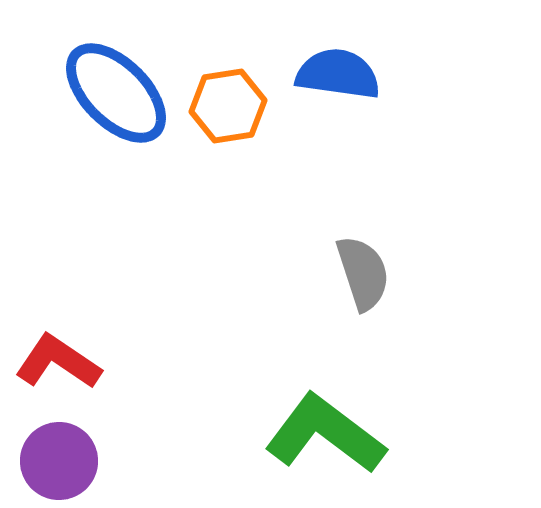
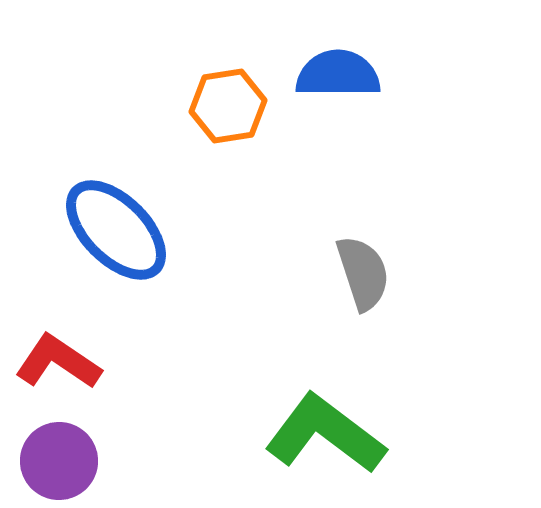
blue semicircle: rotated 8 degrees counterclockwise
blue ellipse: moved 137 px down
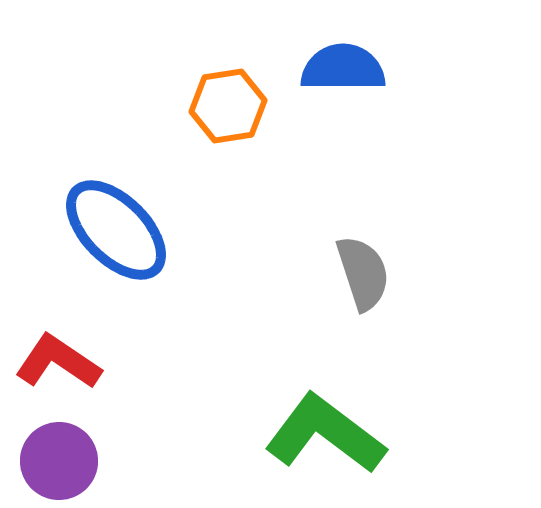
blue semicircle: moved 5 px right, 6 px up
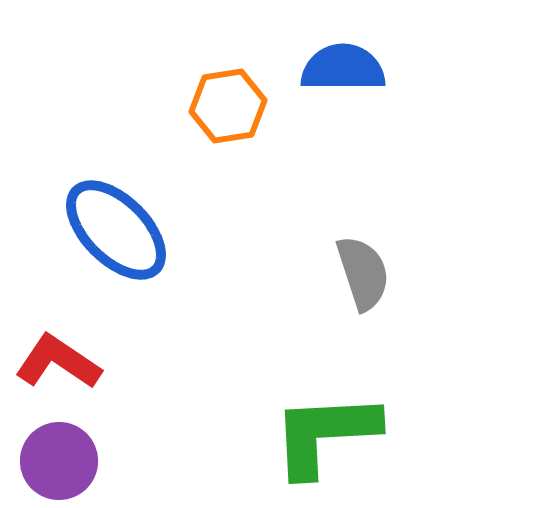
green L-shape: rotated 40 degrees counterclockwise
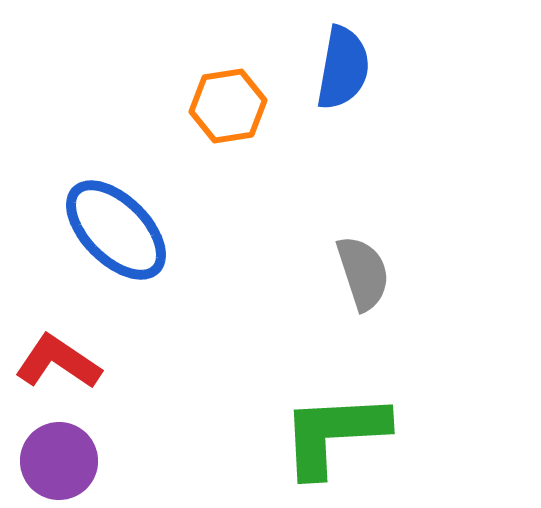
blue semicircle: rotated 100 degrees clockwise
green L-shape: moved 9 px right
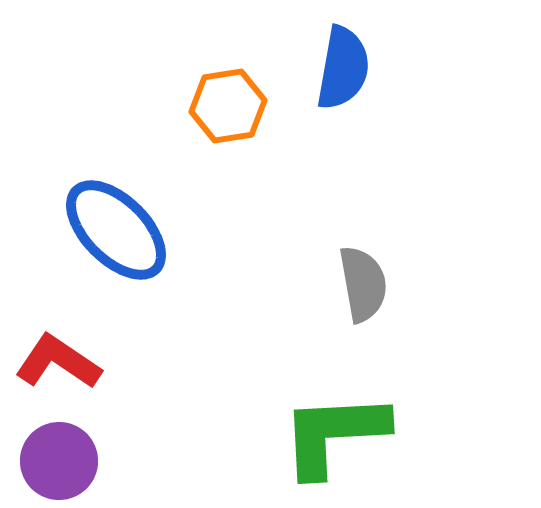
gray semicircle: moved 11 px down; rotated 8 degrees clockwise
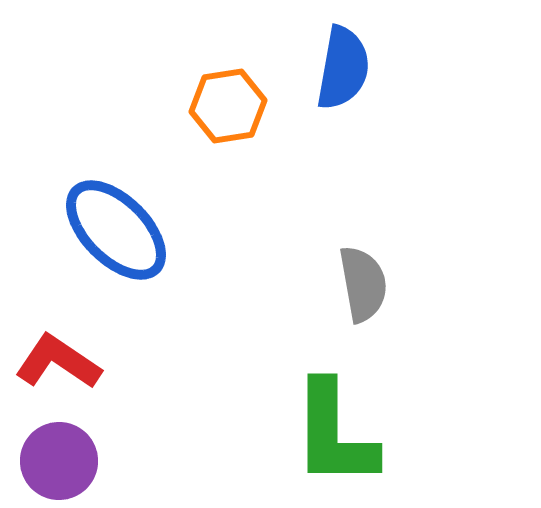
green L-shape: rotated 87 degrees counterclockwise
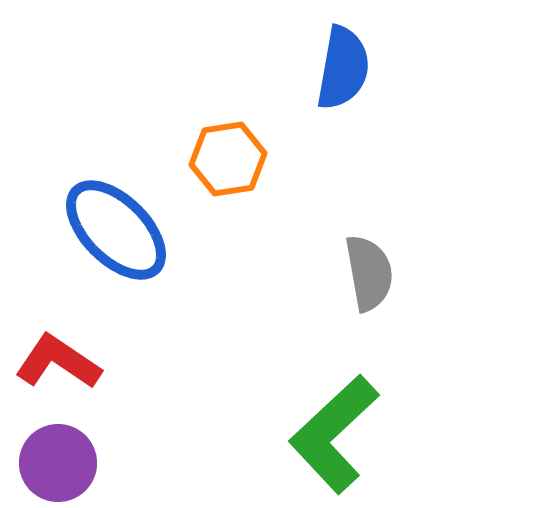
orange hexagon: moved 53 px down
gray semicircle: moved 6 px right, 11 px up
green L-shape: rotated 47 degrees clockwise
purple circle: moved 1 px left, 2 px down
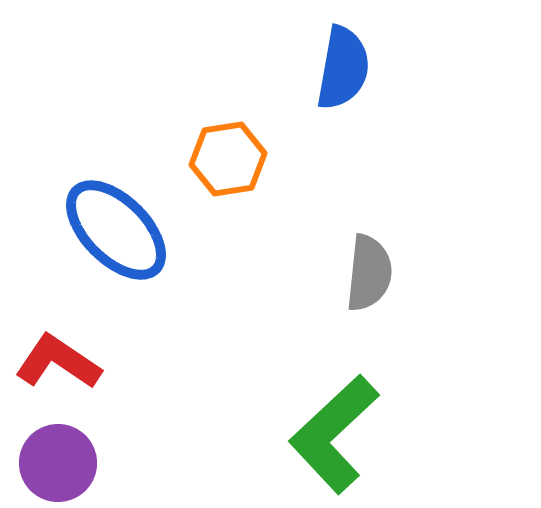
gray semicircle: rotated 16 degrees clockwise
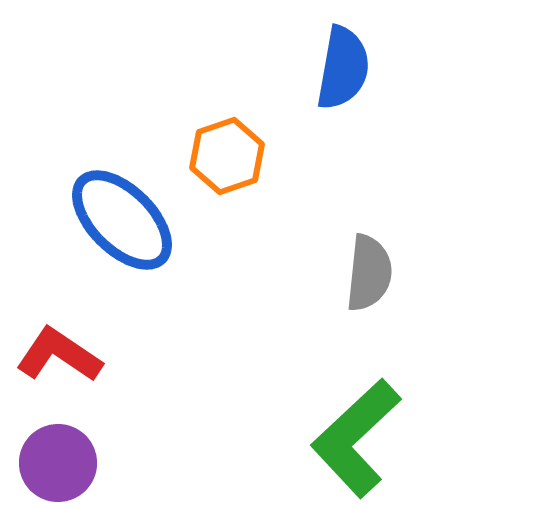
orange hexagon: moved 1 px left, 3 px up; rotated 10 degrees counterclockwise
blue ellipse: moved 6 px right, 10 px up
red L-shape: moved 1 px right, 7 px up
green L-shape: moved 22 px right, 4 px down
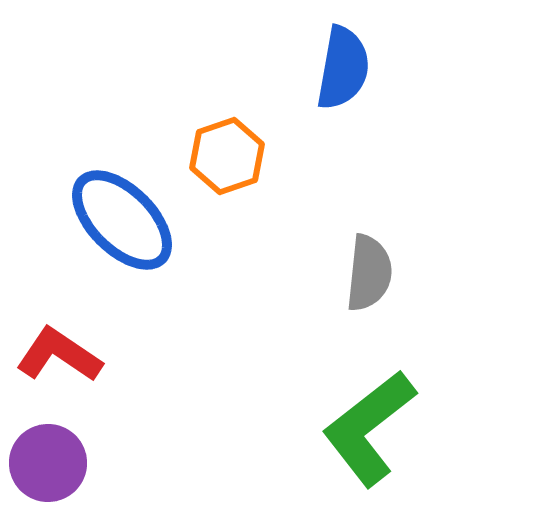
green L-shape: moved 13 px right, 10 px up; rotated 5 degrees clockwise
purple circle: moved 10 px left
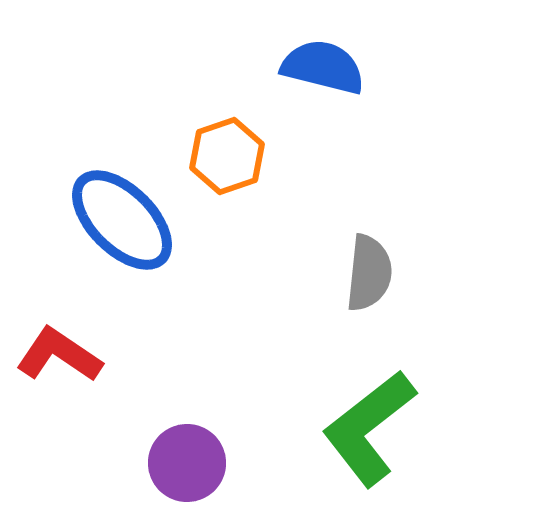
blue semicircle: moved 20 px left, 1 px up; rotated 86 degrees counterclockwise
purple circle: moved 139 px right
